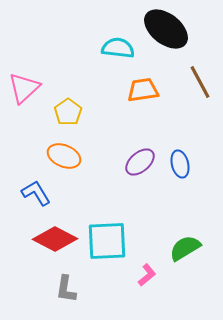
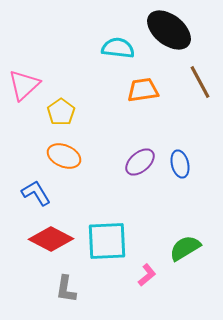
black ellipse: moved 3 px right, 1 px down
pink triangle: moved 3 px up
yellow pentagon: moved 7 px left
red diamond: moved 4 px left
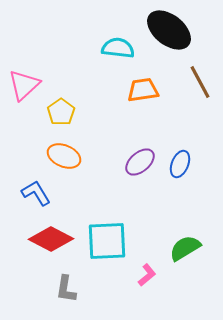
blue ellipse: rotated 36 degrees clockwise
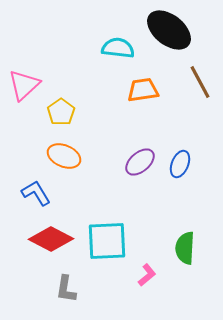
green semicircle: rotated 56 degrees counterclockwise
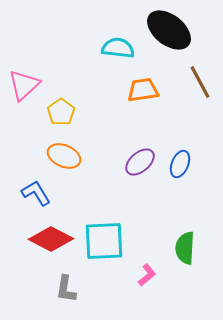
cyan square: moved 3 px left
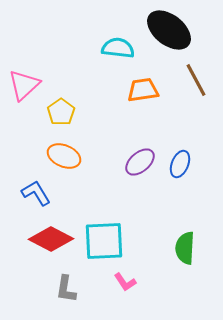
brown line: moved 4 px left, 2 px up
pink L-shape: moved 22 px left, 7 px down; rotated 95 degrees clockwise
